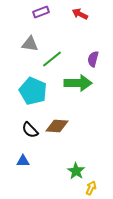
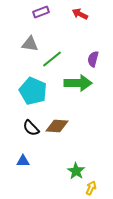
black semicircle: moved 1 px right, 2 px up
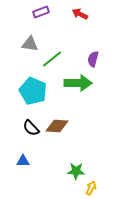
green star: rotated 30 degrees counterclockwise
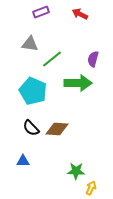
brown diamond: moved 3 px down
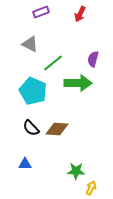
red arrow: rotated 91 degrees counterclockwise
gray triangle: rotated 18 degrees clockwise
green line: moved 1 px right, 4 px down
blue triangle: moved 2 px right, 3 px down
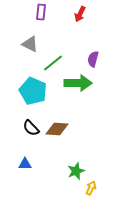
purple rectangle: rotated 63 degrees counterclockwise
green star: rotated 24 degrees counterclockwise
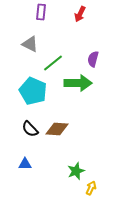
black semicircle: moved 1 px left, 1 px down
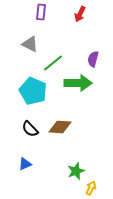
brown diamond: moved 3 px right, 2 px up
blue triangle: rotated 24 degrees counterclockwise
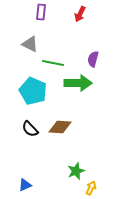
green line: rotated 50 degrees clockwise
blue triangle: moved 21 px down
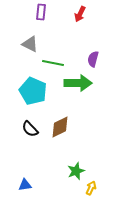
brown diamond: rotated 30 degrees counterclockwise
blue triangle: rotated 16 degrees clockwise
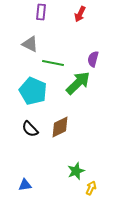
green arrow: rotated 44 degrees counterclockwise
